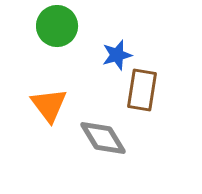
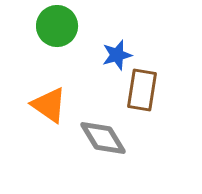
orange triangle: rotated 18 degrees counterclockwise
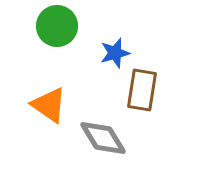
blue star: moved 2 px left, 2 px up
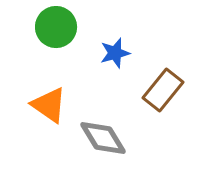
green circle: moved 1 px left, 1 px down
brown rectangle: moved 21 px right; rotated 30 degrees clockwise
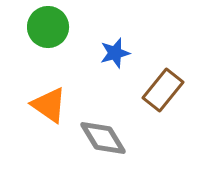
green circle: moved 8 px left
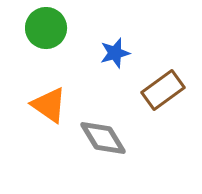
green circle: moved 2 px left, 1 px down
brown rectangle: rotated 15 degrees clockwise
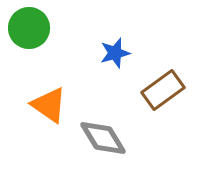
green circle: moved 17 px left
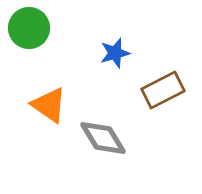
brown rectangle: rotated 9 degrees clockwise
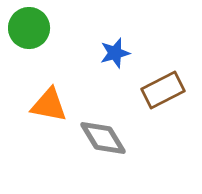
orange triangle: rotated 24 degrees counterclockwise
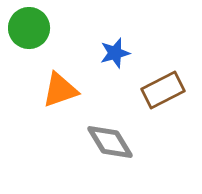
orange triangle: moved 11 px right, 15 px up; rotated 30 degrees counterclockwise
gray diamond: moved 7 px right, 4 px down
